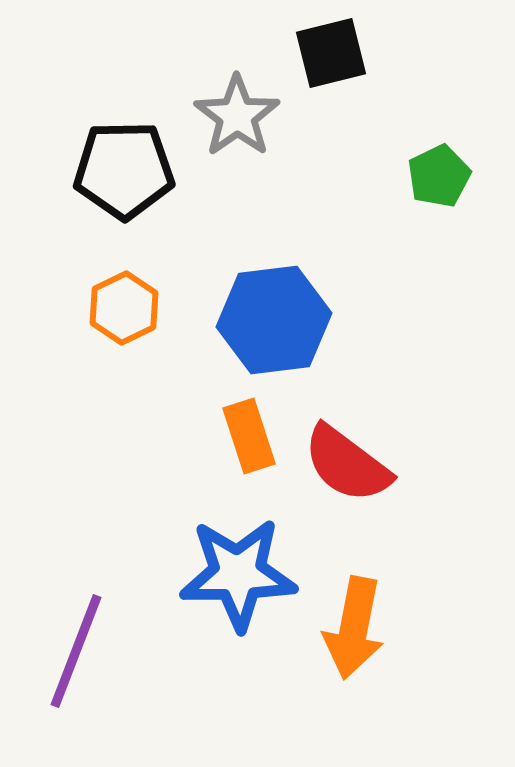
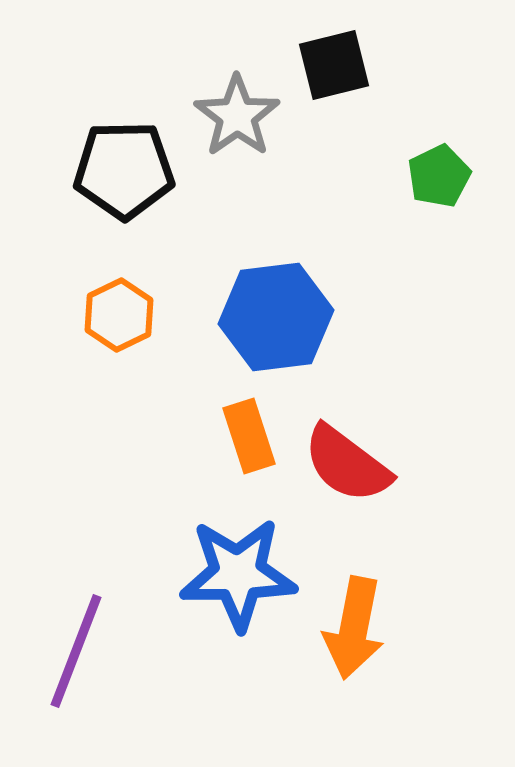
black square: moved 3 px right, 12 px down
orange hexagon: moved 5 px left, 7 px down
blue hexagon: moved 2 px right, 3 px up
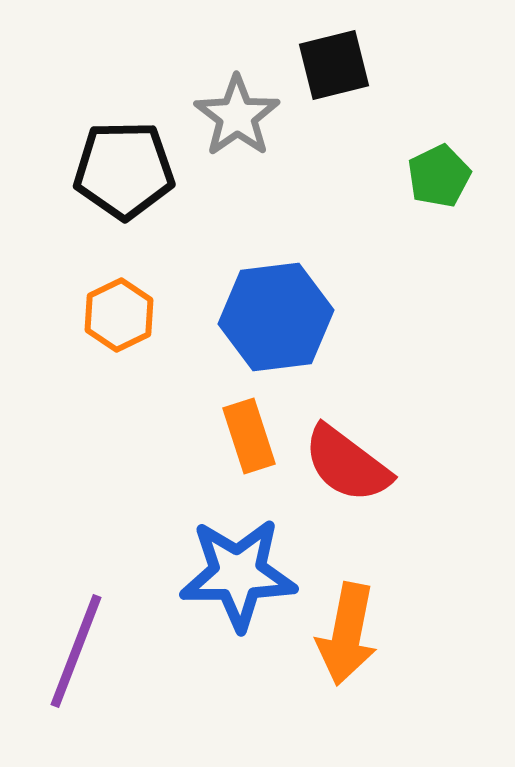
orange arrow: moved 7 px left, 6 px down
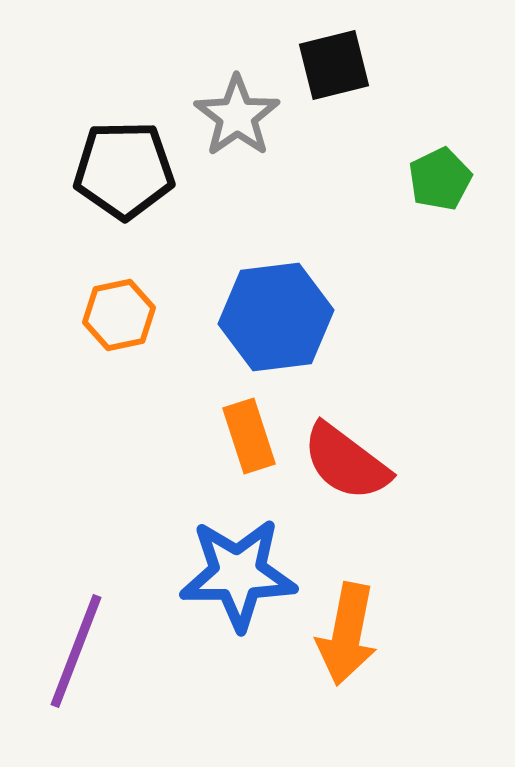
green pentagon: moved 1 px right, 3 px down
orange hexagon: rotated 14 degrees clockwise
red semicircle: moved 1 px left, 2 px up
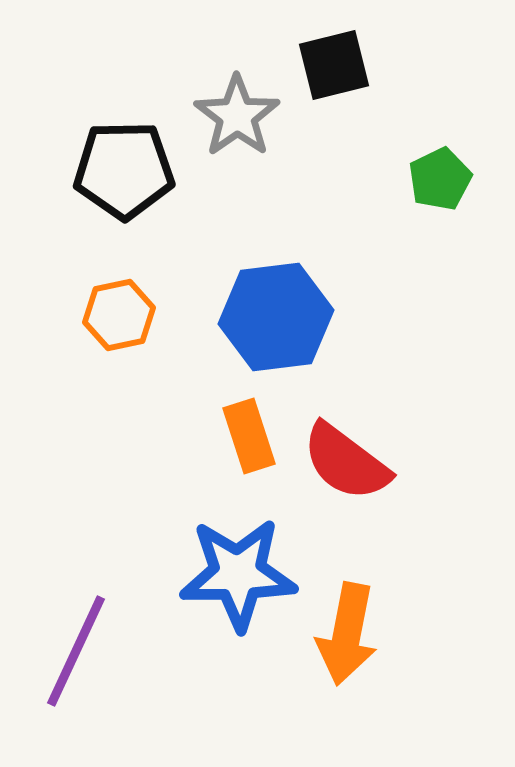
purple line: rotated 4 degrees clockwise
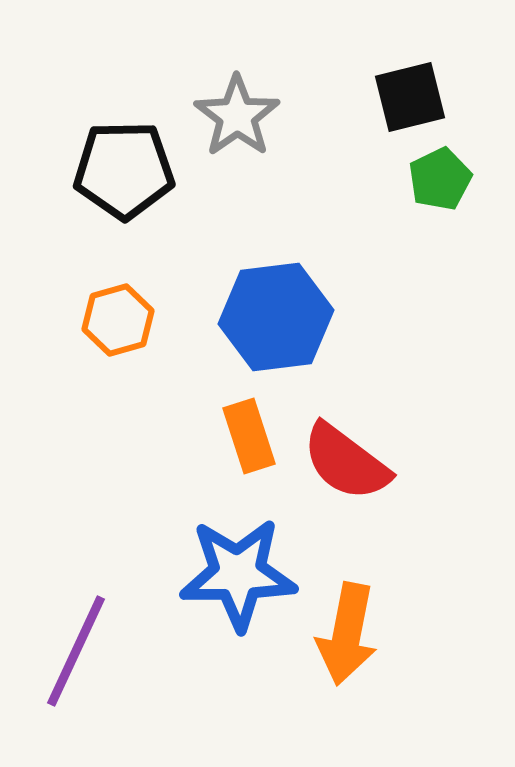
black square: moved 76 px right, 32 px down
orange hexagon: moved 1 px left, 5 px down; rotated 4 degrees counterclockwise
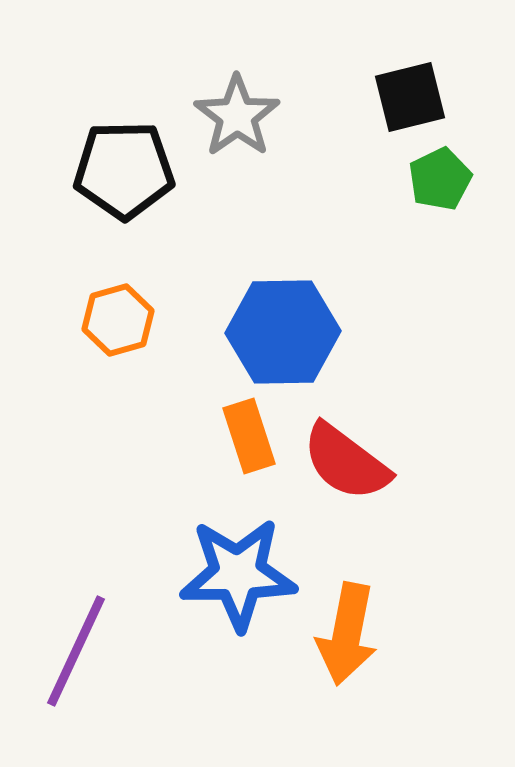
blue hexagon: moved 7 px right, 15 px down; rotated 6 degrees clockwise
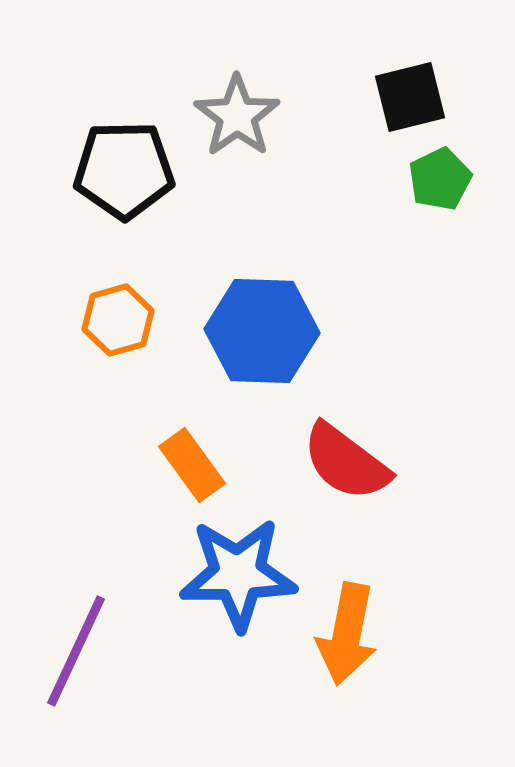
blue hexagon: moved 21 px left, 1 px up; rotated 3 degrees clockwise
orange rectangle: moved 57 px left, 29 px down; rotated 18 degrees counterclockwise
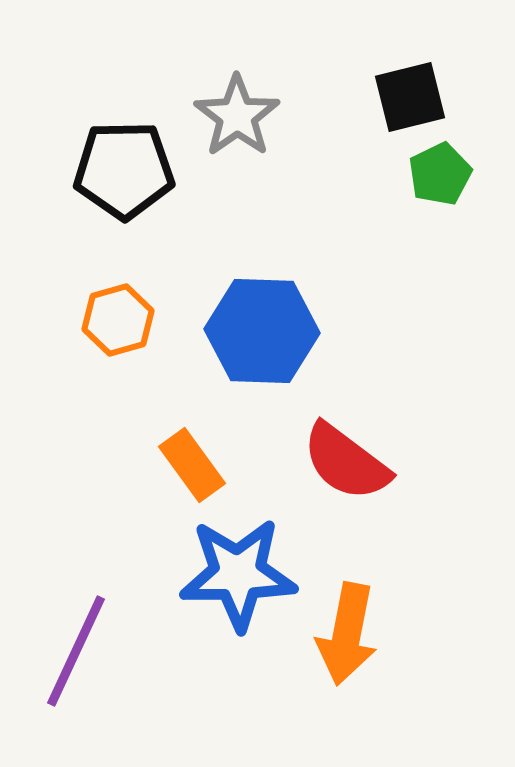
green pentagon: moved 5 px up
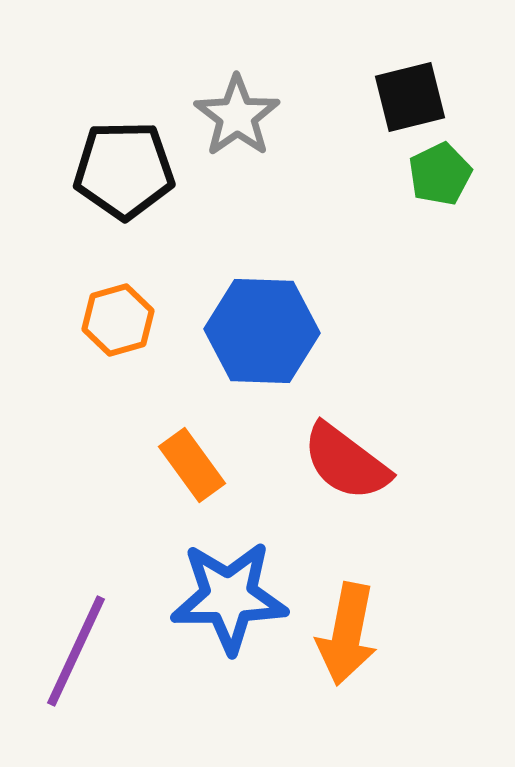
blue star: moved 9 px left, 23 px down
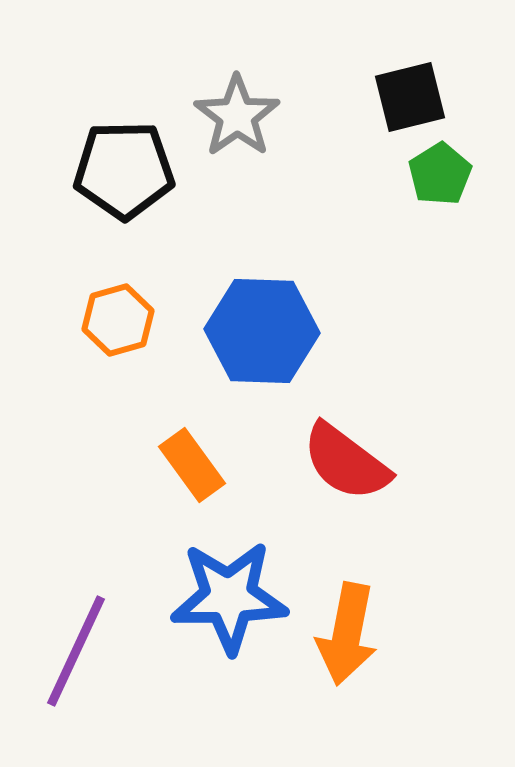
green pentagon: rotated 6 degrees counterclockwise
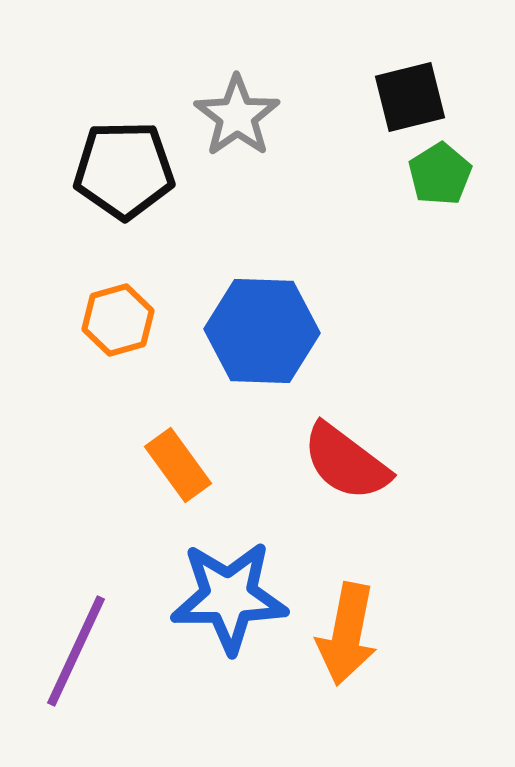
orange rectangle: moved 14 px left
